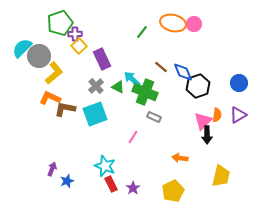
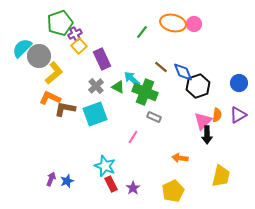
purple cross: rotated 24 degrees counterclockwise
purple arrow: moved 1 px left, 10 px down
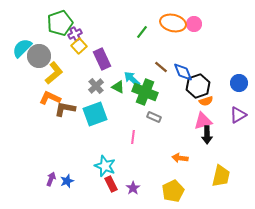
orange semicircle: moved 11 px left, 14 px up; rotated 64 degrees clockwise
pink triangle: rotated 30 degrees clockwise
pink line: rotated 24 degrees counterclockwise
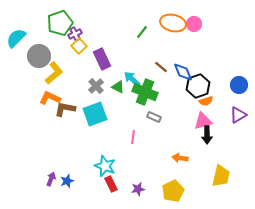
cyan semicircle: moved 6 px left, 10 px up
blue circle: moved 2 px down
purple star: moved 5 px right, 1 px down; rotated 24 degrees clockwise
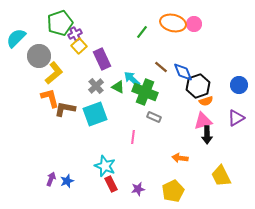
orange L-shape: rotated 50 degrees clockwise
purple triangle: moved 2 px left, 3 px down
yellow trapezoid: rotated 140 degrees clockwise
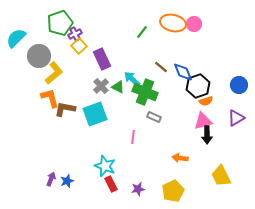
gray cross: moved 5 px right
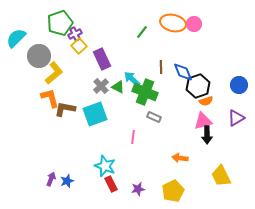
brown line: rotated 48 degrees clockwise
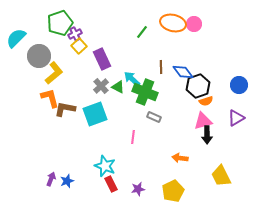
blue diamond: rotated 15 degrees counterclockwise
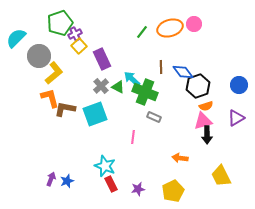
orange ellipse: moved 3 px left, 5 px down; rotated 30 degrees counterclockwise
orange semicircle: moved 5 px down
